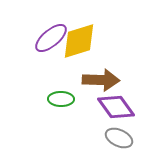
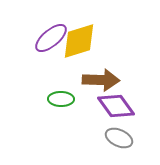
purple diamond: moved 1 px up
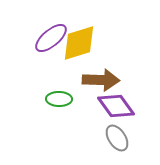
yellow diamond: moved 2 px down
green ellipse: moved 2 px left
gray ellipse: moved 2 px left; rotated 32 degrees clockwise
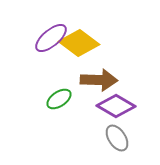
yellow diamond: rotated 54 degrees clockwise
brown arrow: moved 2 px left
green ellipse: rotated 35 degrees counterclockwise
purple diamond: rotated 24 degrees counterclockwise
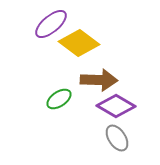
purple ellipse: moved 14 px up
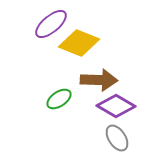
yellow diamond: rotated 15 degrees counterclockwise
